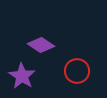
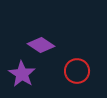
purple star: moved 2 px up
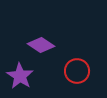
purple star: moved 2 px left, 2 px down
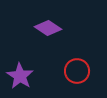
purple diamond: moved 7 px right, 17 px up
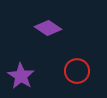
purple star: moved 1 px right
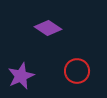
purple star: rotated 16 degrees clockwise
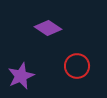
red circle: moved 5 px up
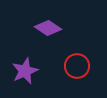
purple star: moved 4 px right, 5 px up
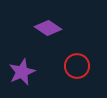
purple star: moved 3 px left, 1 px down
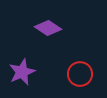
red circle: moved 3 px right, 8 px down
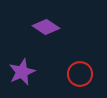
purple diamond: moved 2 px left, 1 px up
